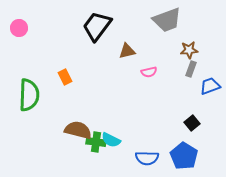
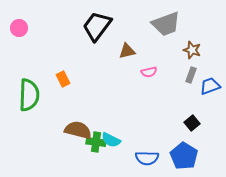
gray trapezoid: moved 1 px left, 4 px down
brown star: moved 3 px right; rotated 24 degrees clockwise
gray rectangle: moved 6 px down
orange rectangle: moved 2 px left, 2 px down
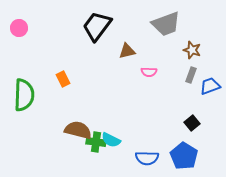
pink semicircle: rotated 14 degrees clockwise
green semicircle: moved 5 px left
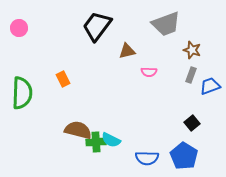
green semicircle: moved 2 px left, 2 px up
green cross: rotated 12 degrees counterclockwise
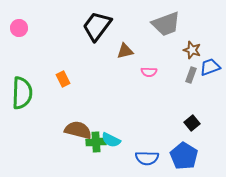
brown triangle: moved 2 px left
blue trapezoid: moved 19 px up
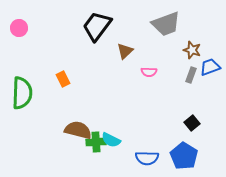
brown triangle: rotated 30 degrees counterclockwise
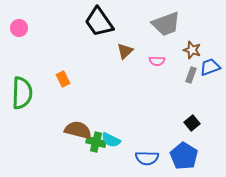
black trapezoid: moved 2 px right, 4 px up; rotated 72 degrees counterclockwise
pink semicircle: moved 8 px right, 11 px up
green cross: rotated 18 degrees clockwise
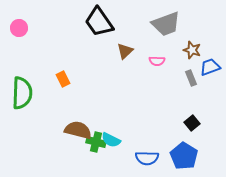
gray rectangle: moved 3 px down; rotated 42 degrees counterclockwise
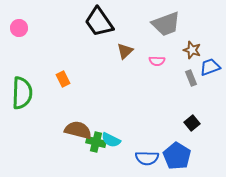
blue pentagon: moved 7 px left
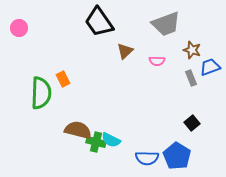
green semicircle: moved 19 px right
